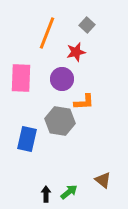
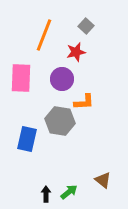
gray square: moved 1 px left, 1 px down
orange line: moved 3 px left, 2 px down
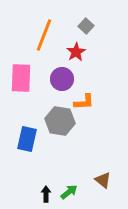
red star: rotated 18 degrees counterclockwise
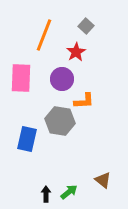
orange L-shape: moved 1 px up
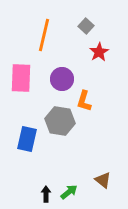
orange line: rotated 8 degrees counterclockwise
red star: moved 23 px right
orange L-shape: rotated 110 degrees clockwise
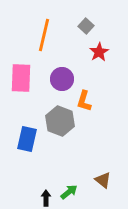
gray hexagon: rotated 12 degrees clockwise
black arrow: moved 4 px down
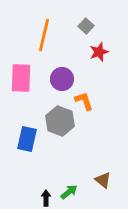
red star: rotated 12 degrees clockwise
orange L-shape: rotated 145 degrees clockwise
